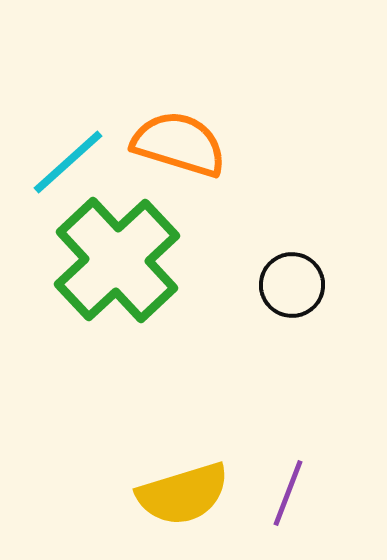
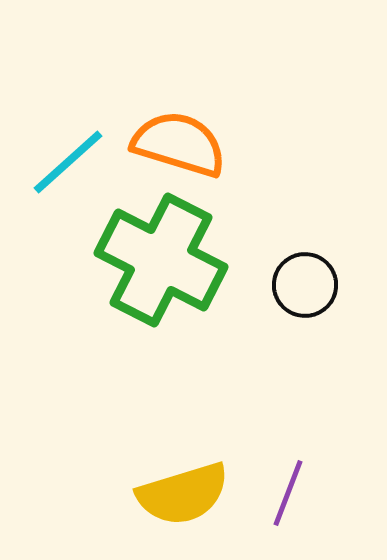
green cross: moved 44 px right; rotated 20 degrees counterclockwise
black circle: moved 13 px right
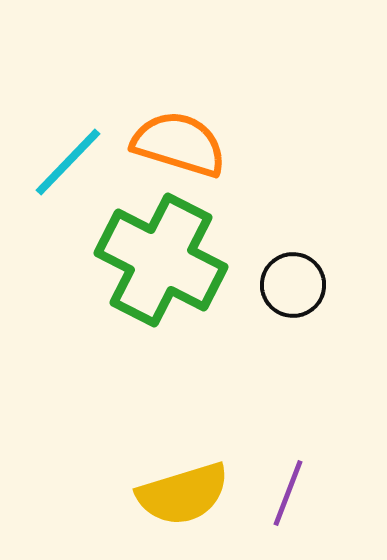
cyan line: rotated 4 degrees counterclockwise
black circle: moved 12 px left
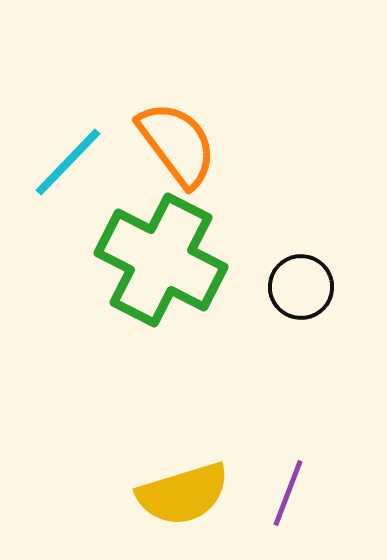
orange semicircle: moved 2 px left; rotated 36 degrees clockwise
black circle: moved 8 px right, 2 px down
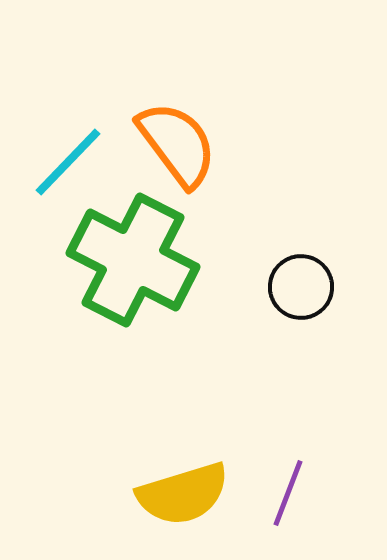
green cross: moved 28 px left
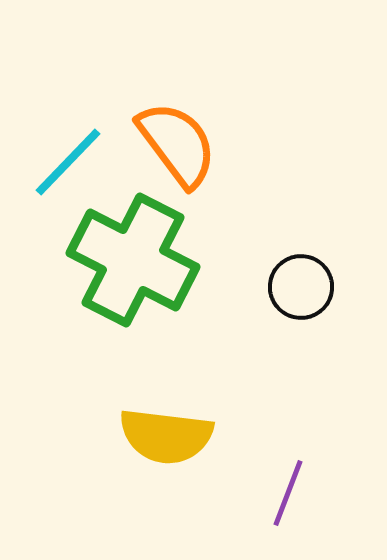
yellow semicircle: moved 17 px left, 58 px up; rotated 24 degrees clockwise
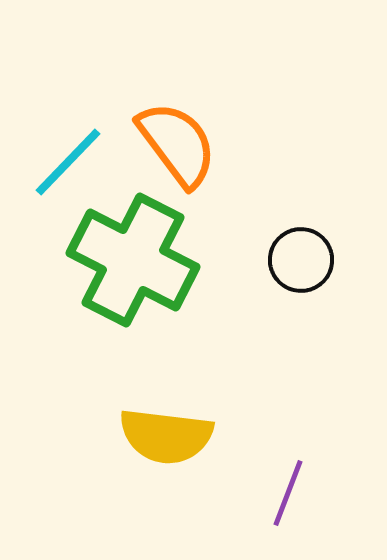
black circle: moved 27 px up
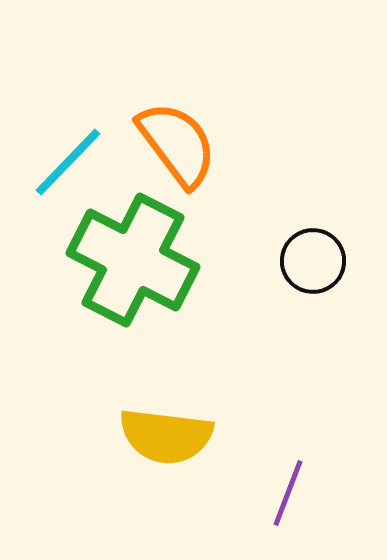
black circle: moved 12 px right, 1 px down
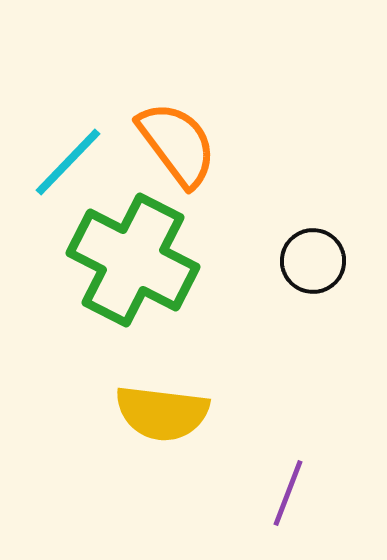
yellow semicircle: moved 4 px left, 23 px up
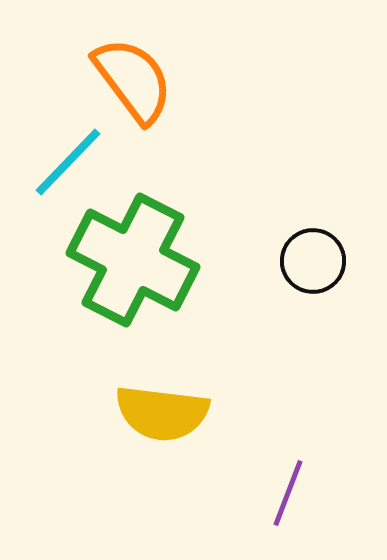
orange semicircle: moved 44 px left, 64 px up
